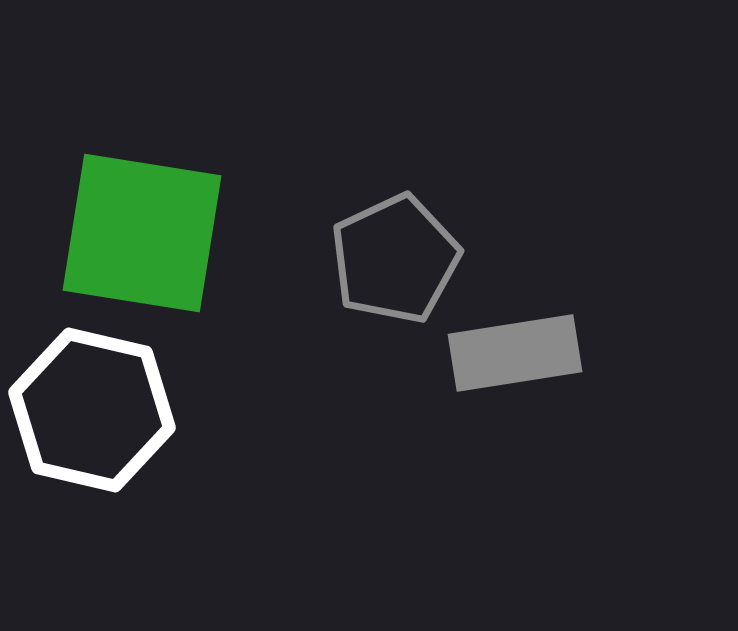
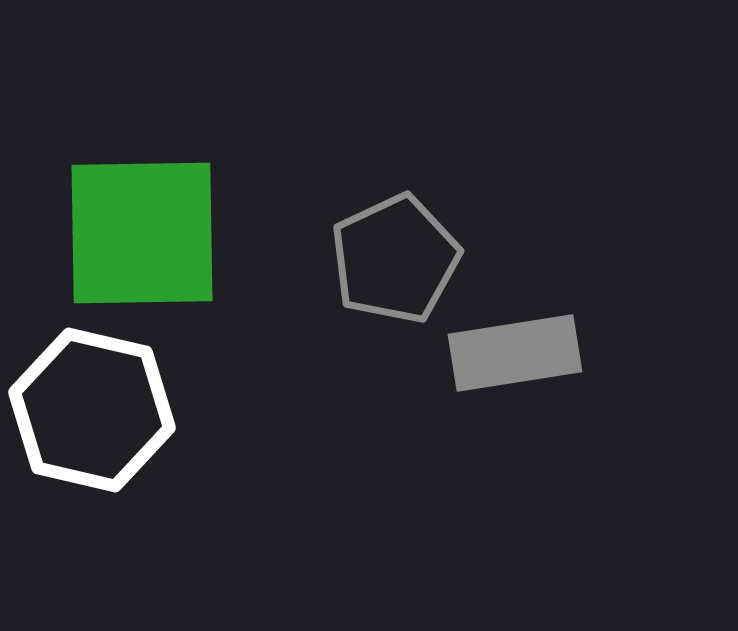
green square: rotated 10 degrees counterclockwise
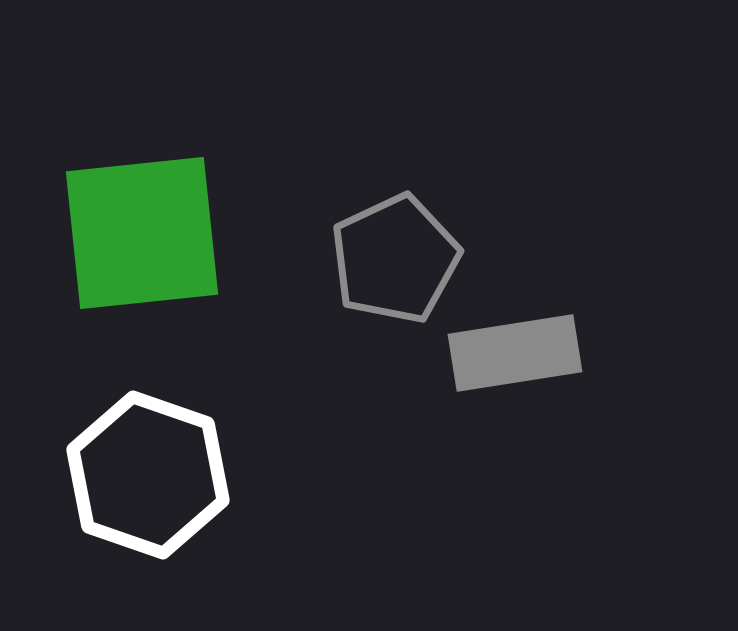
green square: rotated 5 degrees counterclockwise
white hexagon: moved 56 px right, 65 px down; rotated 6 degrees clockwise
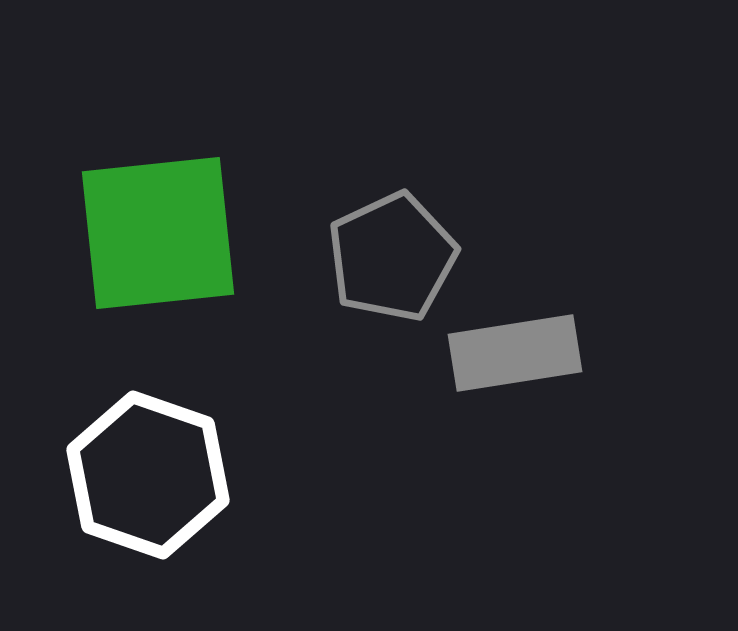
green square: moved 16 px right
gray pentagon: moved 3 px left, 2 px up
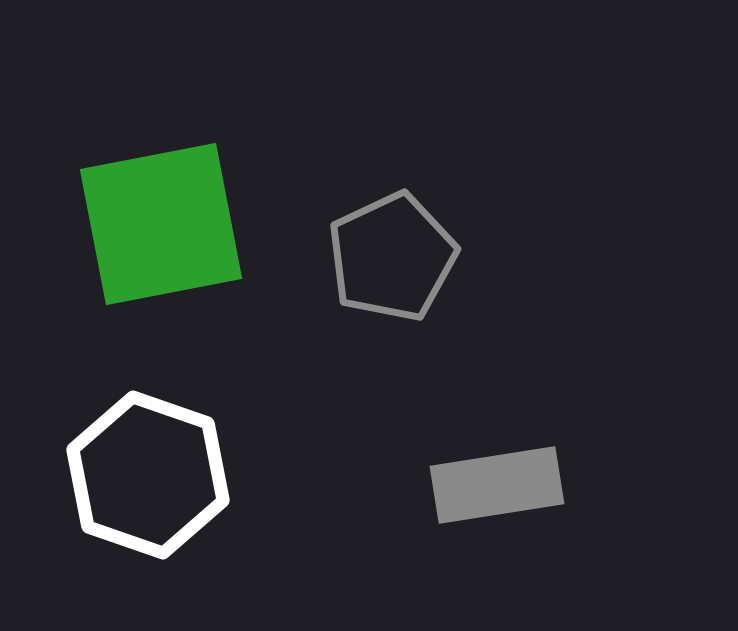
green square: moved 3 px right, 9 px up; rotated 5 degrees counterclockwise
gray rectangle: moved 18 px left, 132 px down
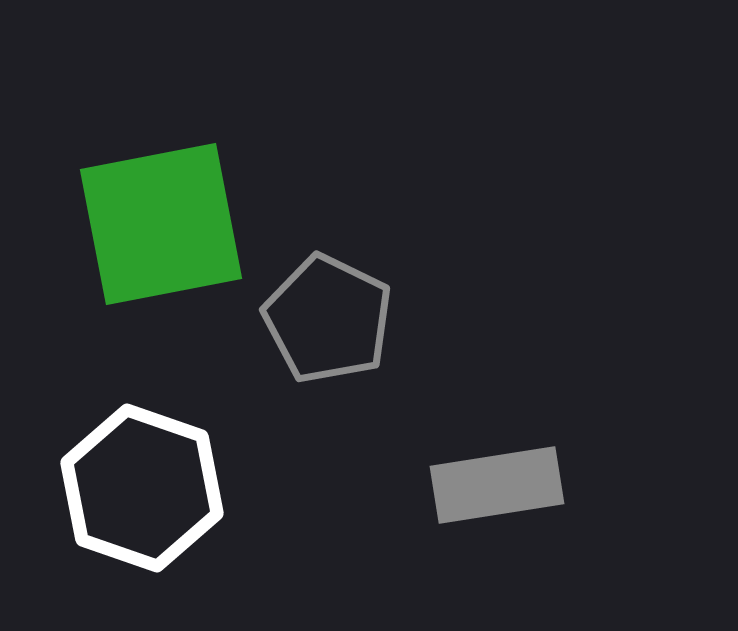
gray pentagon: moved 64 px left, 62 px down; rotated 21 degrees counterclockwise
white hexagon: moved 6 px left, 13 px down
